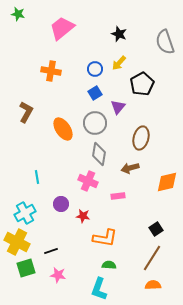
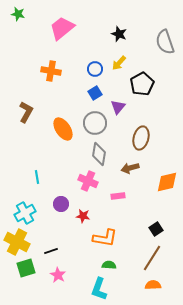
pink star: rotated 21 degrees clockwise
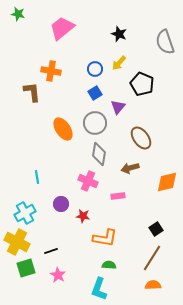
black pentagon: rotated 20 degrees counterclockwise
brown L-shape: moved 6 px right, 20 px up; rotated 35 degrees counterclockwise
brown ellipse: rotated 50 degrees counterclockwise
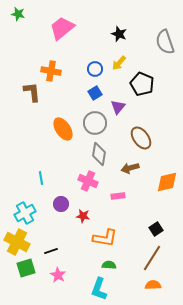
cyan line: moved 4 px right, 1 px down
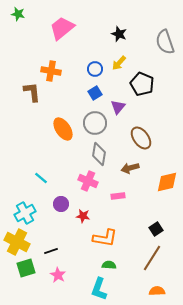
cyan line: rotated 40 degrees counterclockwise
orange semicircle: moved 4 px right, 6 px down
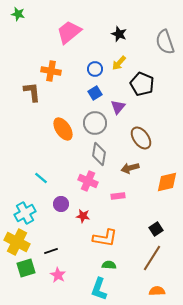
pink trapezoid: moved 7 px right, 4 px down
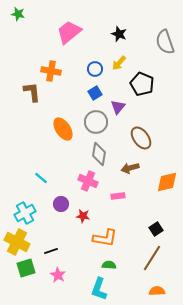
gray circle: moved 1 px right, 1 px up
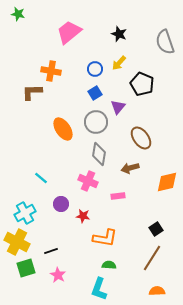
brown L-shape: rotated 85 degrees counterclockwise
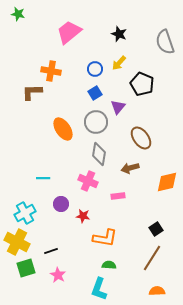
cyan line: moved 2 px right; rotated 40 degrees counterclockwise
